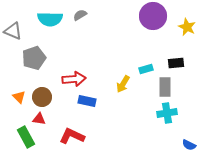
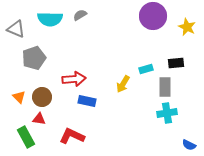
gray triangle: moved 3 px right, 2 px up
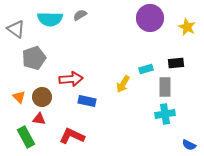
purple circle: moved 3 px left, 2 px down
gray triangle: rotated 12 degrees clockwise
red arrow: moved 3 px left
cyan cross: moved 2 px left, 1 px down
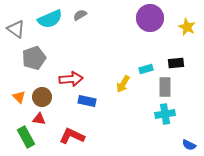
cyan semicircle: rotated 25 degrees counterclockwise
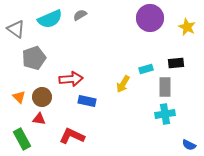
green rectangle: moved 4 px left, 2 px down
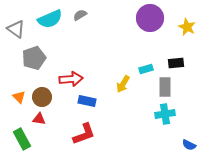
red L-shape: moved 12 px right, 2 px up; rotated 135 degrees clockwise
